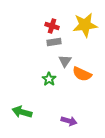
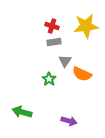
yellow star: moved 1 px right, 1 px down
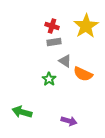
yellow star: rotated 25 degrees counterclockwise
gray triangle: rotated 32 degrees counterclockwise
orange semicircle: moved 1 px right
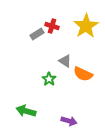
gray rectangle: moved 17 px left, 8 px up; rotated 24 degrees counterclockwise
green arrow: moved 4 px right, 1 px up
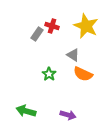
yellow star: rotated 15 degrees counterclockwise
gray rectangle: rotated 24 degrees counterclockwise
gray triangle: moved 8 px right, 6 px up
green star: moved 5 px up
purple arrow: moved 1 px left, 6 px up
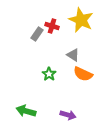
yellow star: moved 5 px left, 6 px up
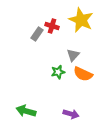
gray triangle: rotated 40 degrees clockwise
green star: moved 9 px right, 2 px up; rotated 24 degrees clockwise
purple arrow: moved 3 px right, 1 px up
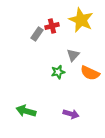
red cross: rotated 32 degrees counterclockwise
orange semicircle: moved 7 px right, 1 px up
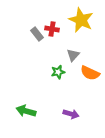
red cross: moved 3 px down; rotated 24 degrees clockwise
gray rectangle: rotated 72 degrees counterclockwise
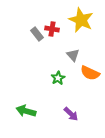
gray triangle: rotated 24 degrees counterclockwise
green star: moved 6 px down; rotated 16 degrees counterclockwise
purple arrow: rotated 28 degrees clockwise
